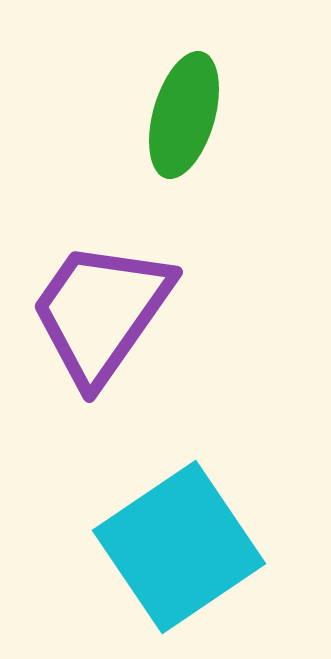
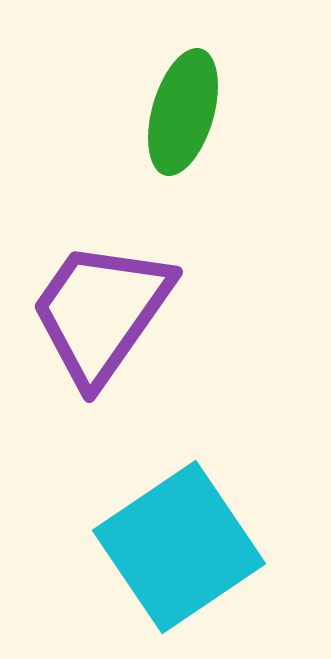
green ellipse: moved 1 px left, 3 px up
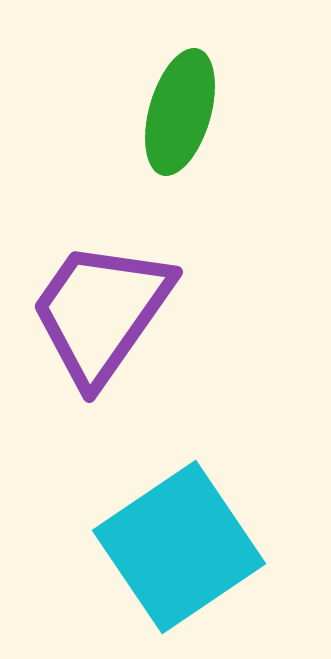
green ellipse: moved 3 px left
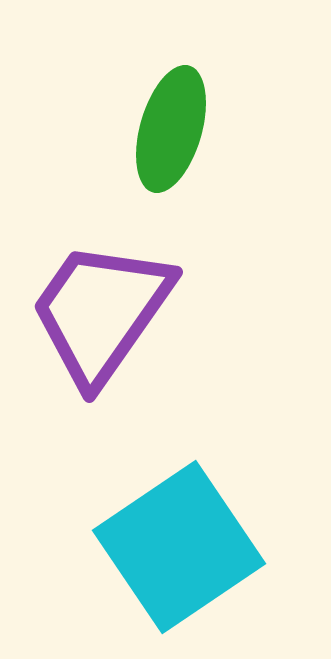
green ellipse: moved 9 px left, 17 px down
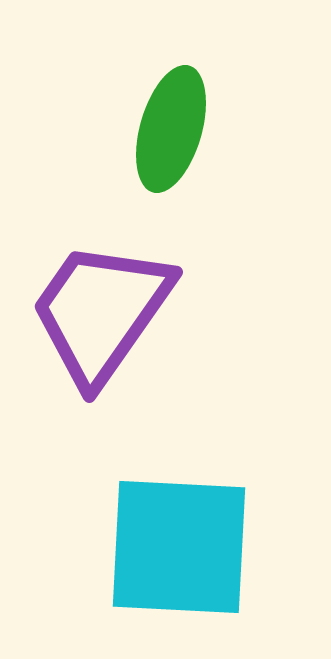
cyan square: rotated 37 degrees clockwise
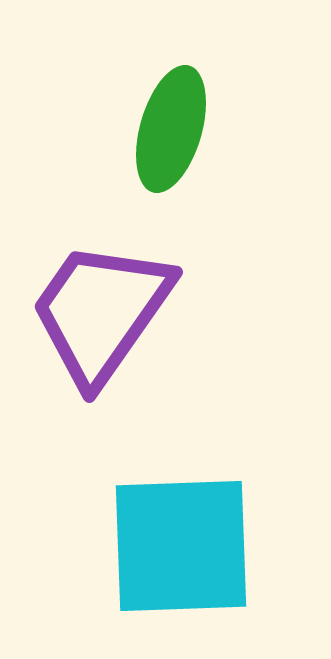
cyan square: moved 2 px right, 1 px up; rotated 5 degrees counterclockwise
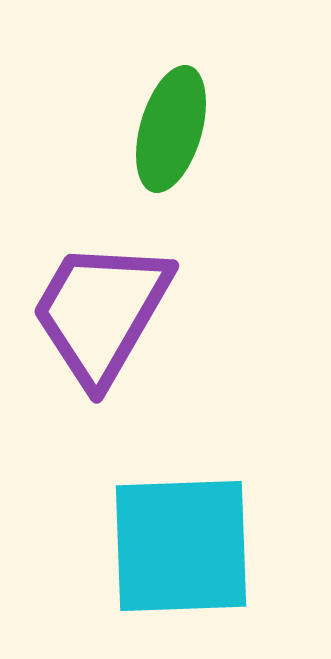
purple trapezoid: rotated 5 degrees counterclockwise
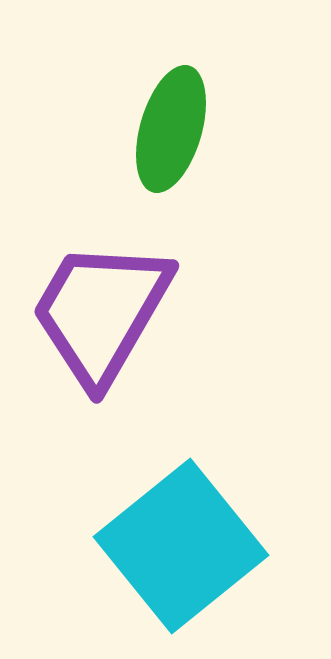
cyan square: rotated 37 degrees counterclockwise
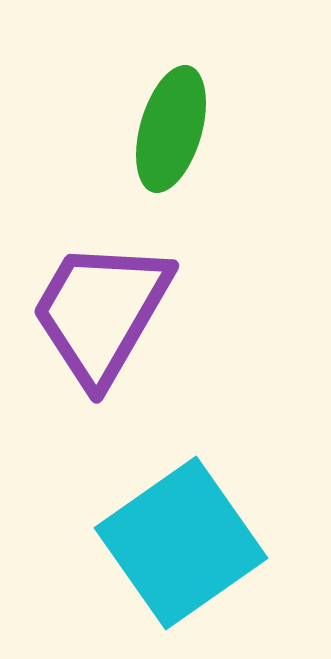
cyan square: moved 3 px up; rotated 4 degrees clockwise
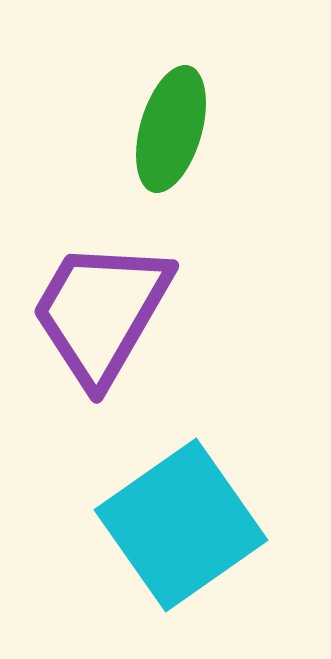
cyan square: moved 18 px up
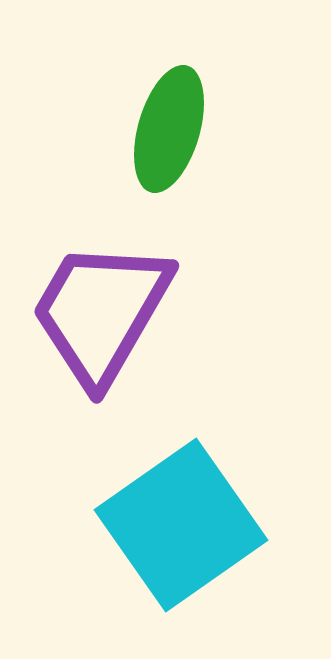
green ellipse: moved 2 px left
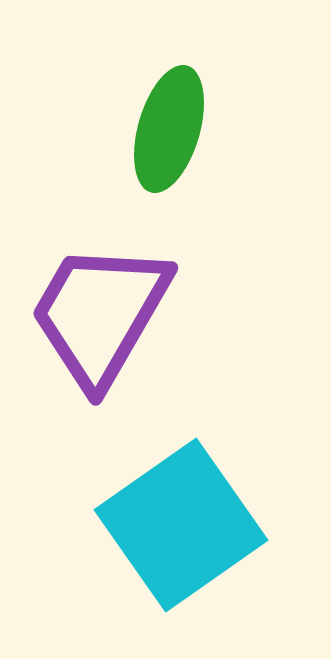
purple trapezoid: moved 1 px left, 2 px down
